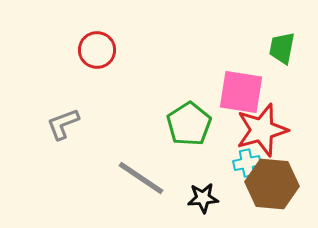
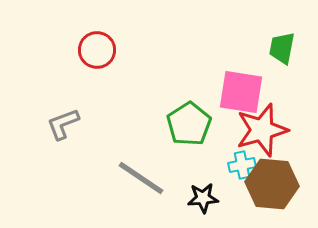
cyan cross: moved 5 px left, 2 px down
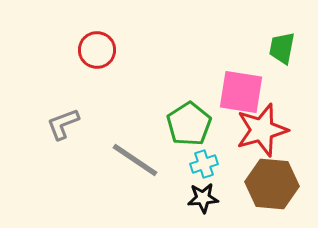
cyan cross: moved 38 px left, 1 px up; rotated 8 degrees counterclockwise
gray line: moved 6 px left, 18 px up
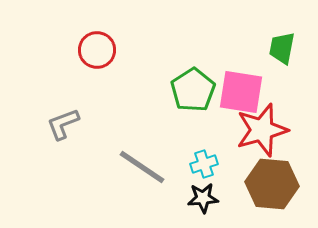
green pentagon: moved 4 px right, 34 px up
gray line: moved 7 px right, 7 px down
